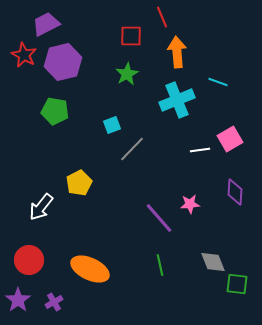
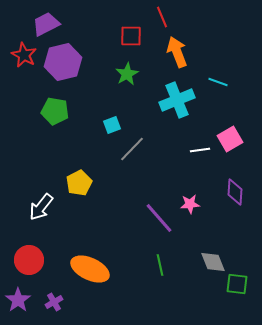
orange arrow: rotated 16 degrees counterclockwise
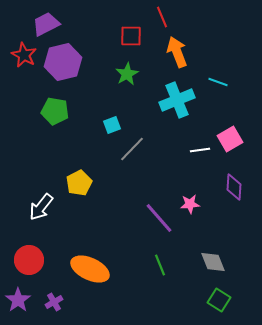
purple diamond: moved 1 px left, 5 px up
green line: rotated 10 degrees counterclockwise
green square: moved 18 px left, 16 px down; rotated 25 degrees clockwise
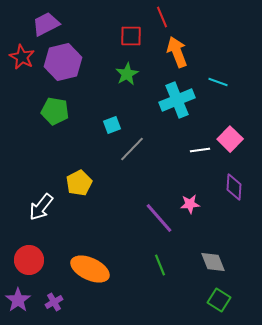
red star: moved 2 px left, 2 px down
pink square: rotated 15 degrees counterclockwise
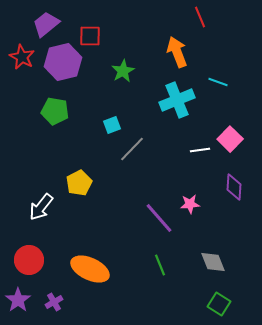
red line: moved 38 px right
purple trapezoid: rotated 12 degrees counterclockwise
red square: moved 41 px left
green star: moved 4 px left, 3 px up
green square: moved 4 px down
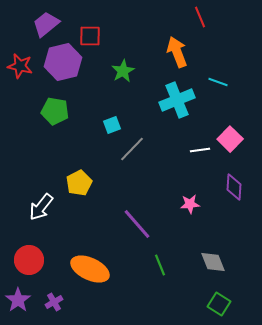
red star: moved 2 px left, 9 px down; rotated 15 degrees counterclockwise
purple line: moved 22 px left, 6 px down
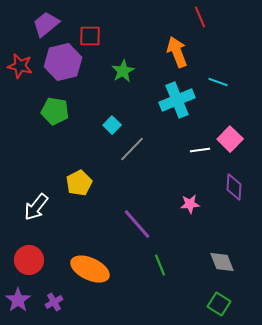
cyan square: rotated 24 degrees counterclockwise
white arrow: moved 5 px left
gray diamond: moved 9 px right
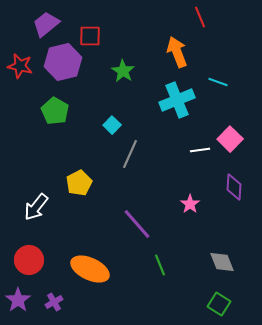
green star: rotated 10 degrees counterclockwise
green pentagon: rotated 20 degrees clockwise
gray line: moved 2 px left, 5 px down; rotated 20 degrees counterclockwise
pink star: rotated 30 degrees counterclockwise
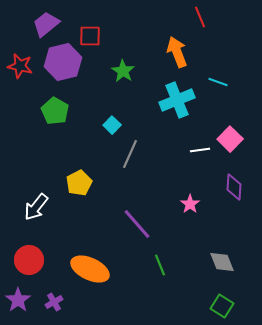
green square: moved 3 px right, 2 px down
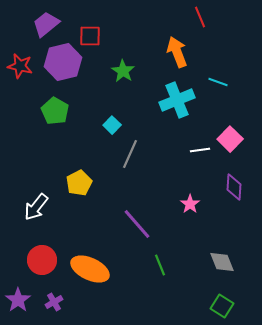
red circle: moved 13 px right
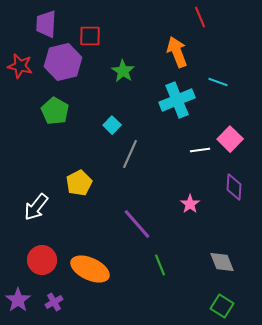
purple trapezoid: rotated 48 degrees counterclockwise
